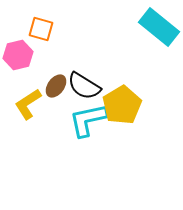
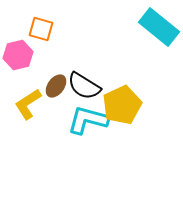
yellow pentagon: rotated 6 degrees clockwise
cyan L-shape: rotated 27 degrees clockwise
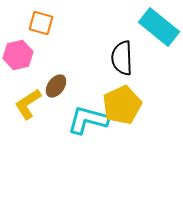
orange square: moved 6 px up
black semicircle: moved 38 px right, 28 px up; rotated 56 degrees clockwise
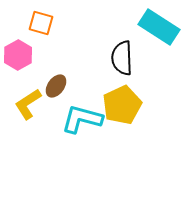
cyan rectangle: rotated 6 degrees counterclockwise
pink hexagon: rotated 16 degrees counterclockwise
cyan L-shape: moved 6 px left, 1 px up
